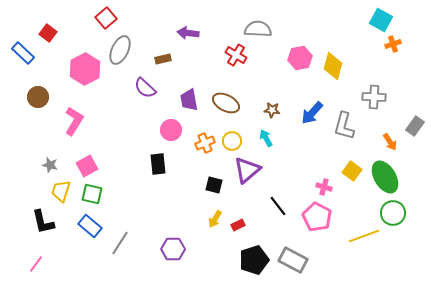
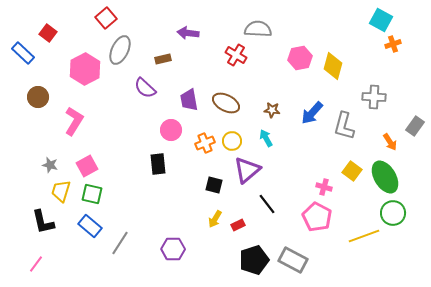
black line at (278, 206): moved 11 px left, 2 px up
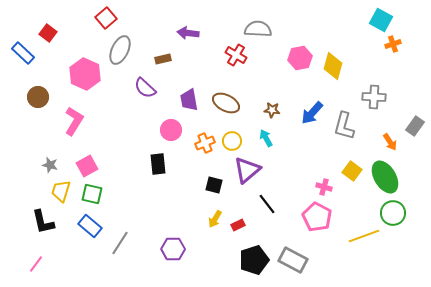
pink hexagon at (85, 69): moved 5 px down; rotated 8 degrees counterclockwise
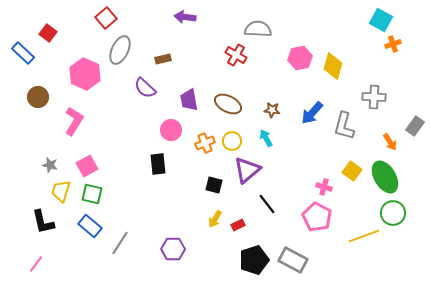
purple arrow at (188, 33): moved 3 px left, 16 px up
brown ellipse at (226, 103): moved 2 px right, 1 px down
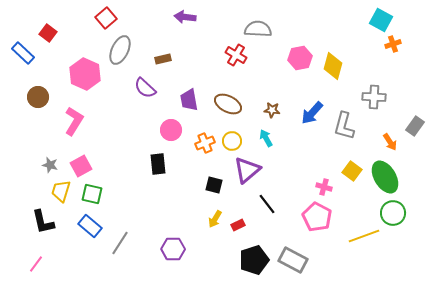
pink square at (87, 166): moved 6 px left
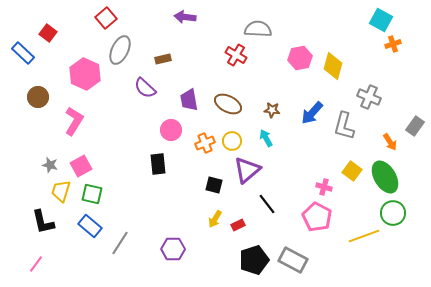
gray cross at (374, 97): moved 5 px left; rotated 20 degrees clockwise
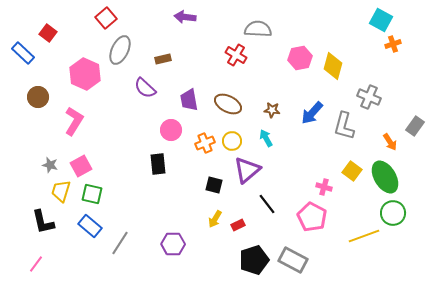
pink pentagon at (317, 217): moved 5 px left
purple hexagon at (173, 249): moved 5 px up
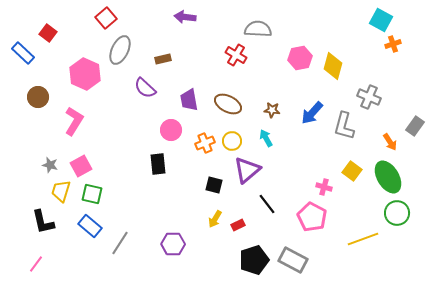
green ellipse at (385, 177): moved 3 px right
green circle at (393, 213): moved 4 px right
yellow line at (364, 236): moved 1 px left, 3 px down
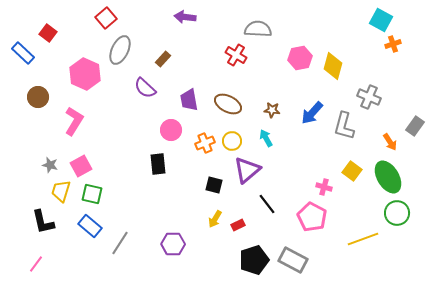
brown rectangle at (163, 59): rotated 35 degrees counterclockwise
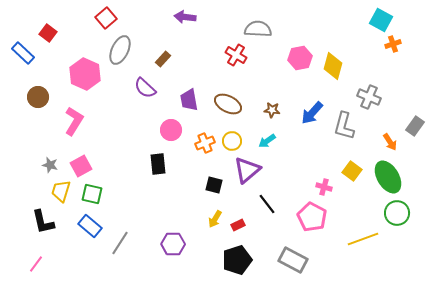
cyan arrow at (266, 138): moved 1 px right, 3 px down; rotated 96 degrees counterclockwise
black pentagon at (254, 260): moved 17 px left
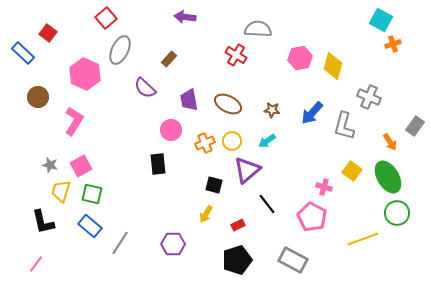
brown rectangle at (163, 59): moved 6 px right
yellow arrow at (215, 219): moved 9 px left, 5 px up
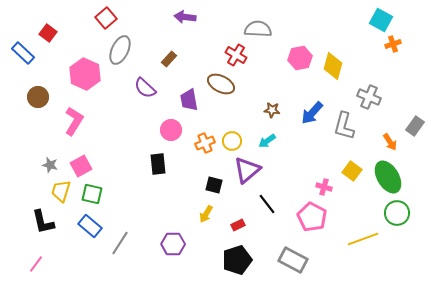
brown ellipse at (228, 104): moved 7 px left, 20 px up
